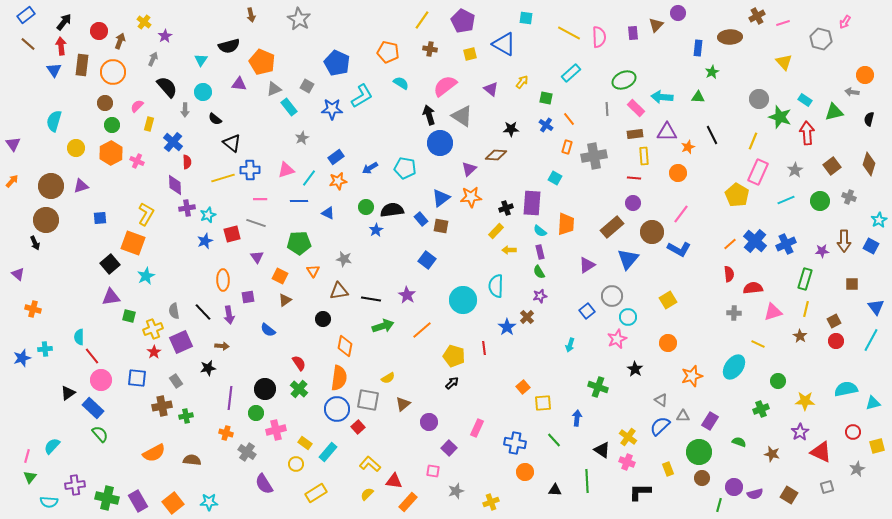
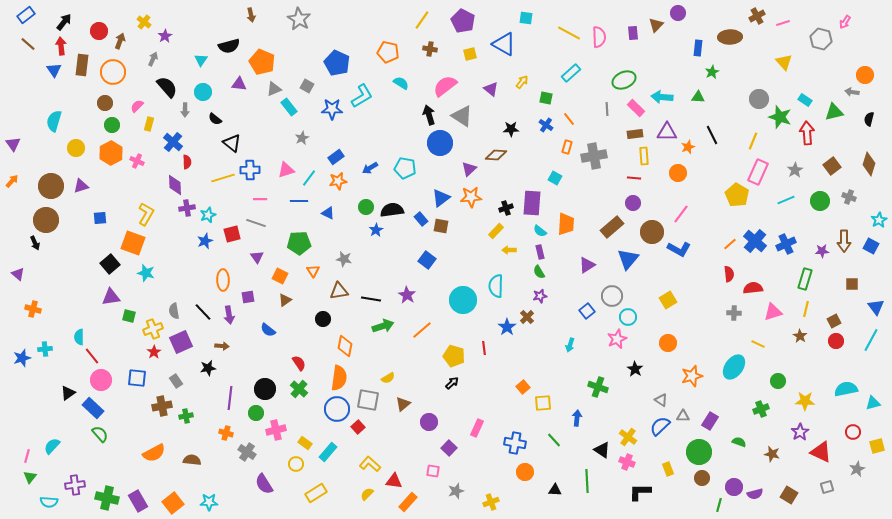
cyan star at (146, 276): moved 3 px up; rotated 30 degrees counterclockwise
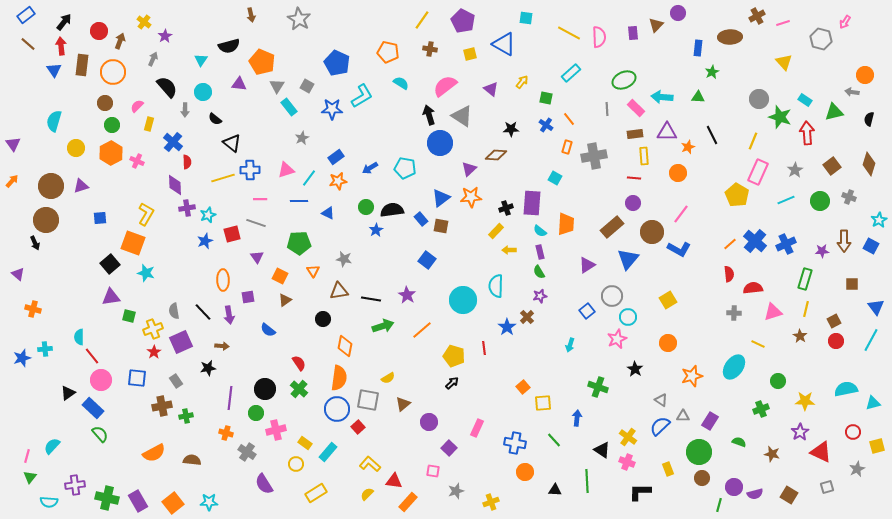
gray triangle at (274, 89): moved 3 px right, 3 px up; rotated 35 degrees counterclockwise
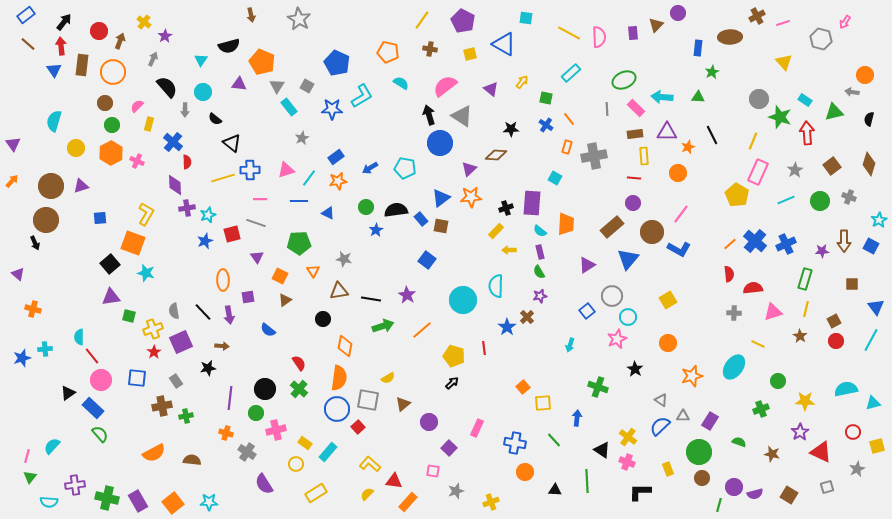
black semicircle at (392, 210): moved 4 px right
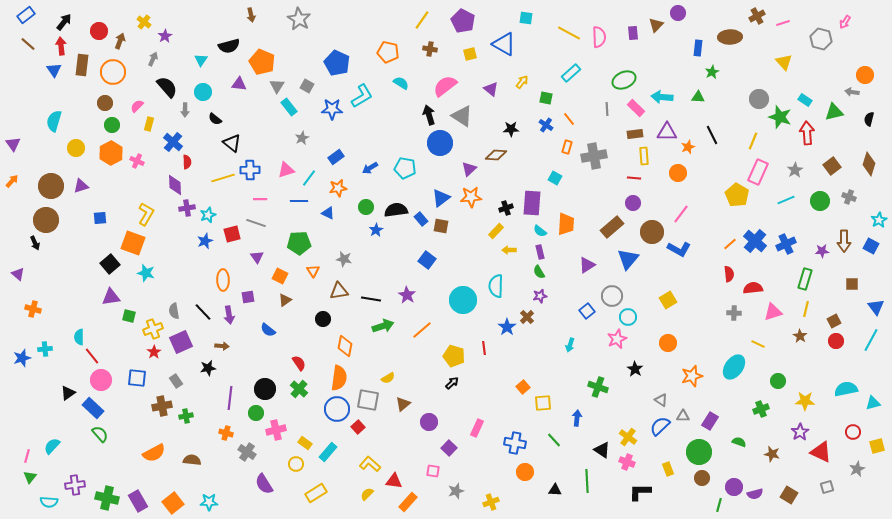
orange star at (338, 181): moved 7 px down
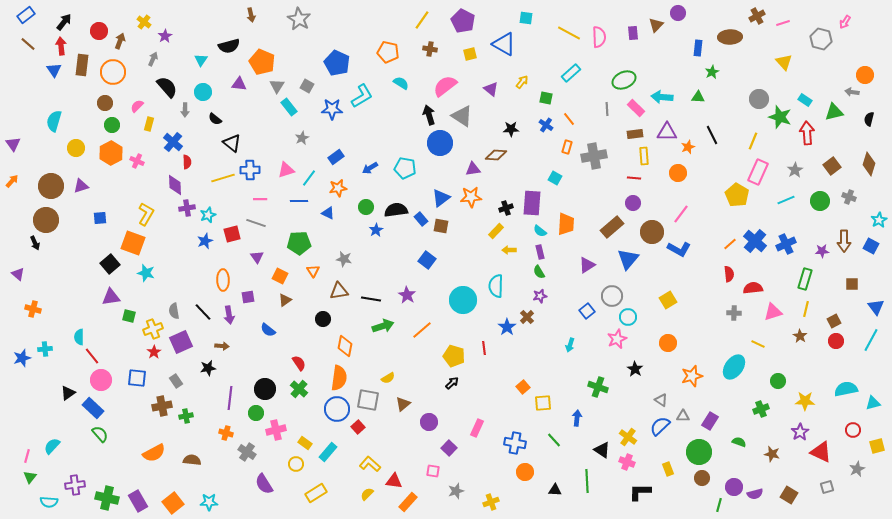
purple triangle at (469, 169): moved 4 px right; rotated 35 degrees clockwise
red circle at (853, 432): moved 2 px up
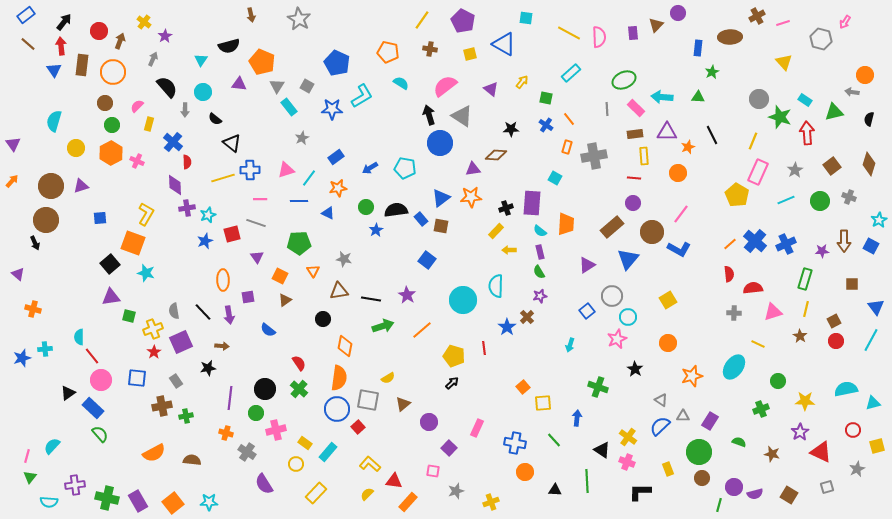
yellow rectangle at (316, 493): rotated 15 degrees counterclockwise
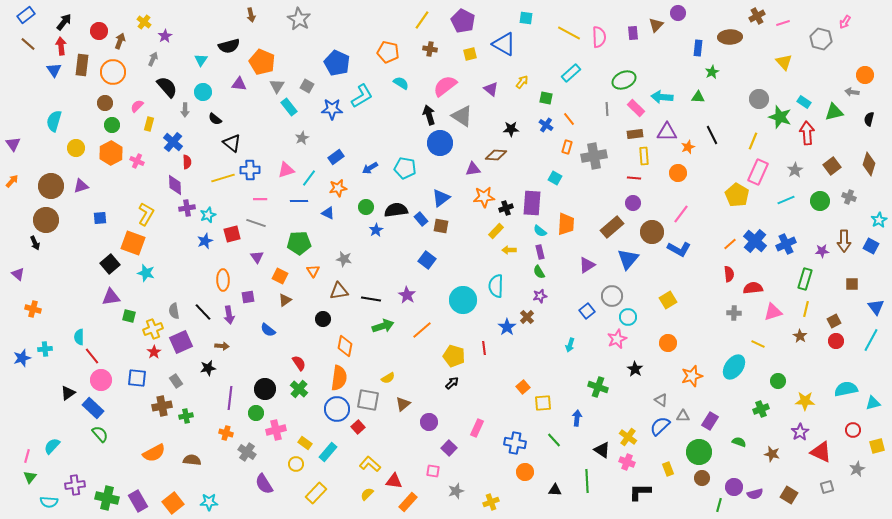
cyan rectangle at (805, 100): moved 1 px left, 2 px down
orange star at (471, 197): moved 13 px right
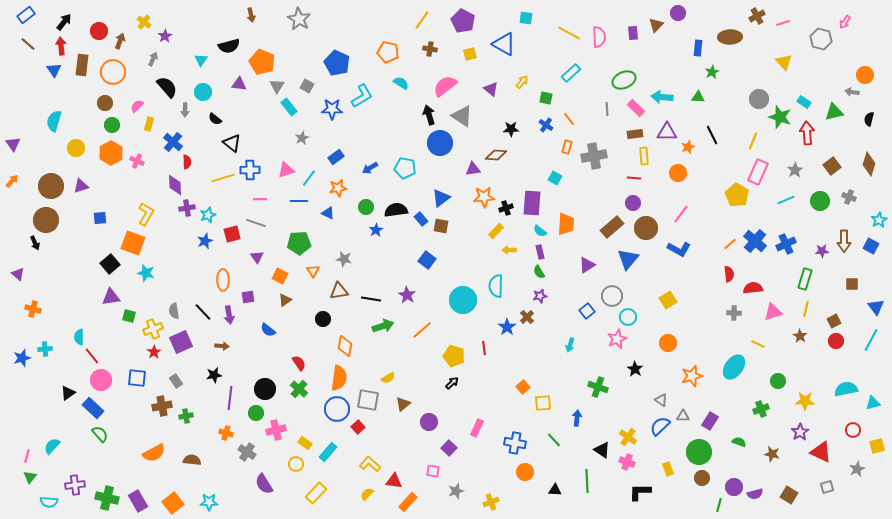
brown circle at (652, 232): moved 6 px left, 4 px up
black star at (208, 368): moved 6 px right, 7 px down
